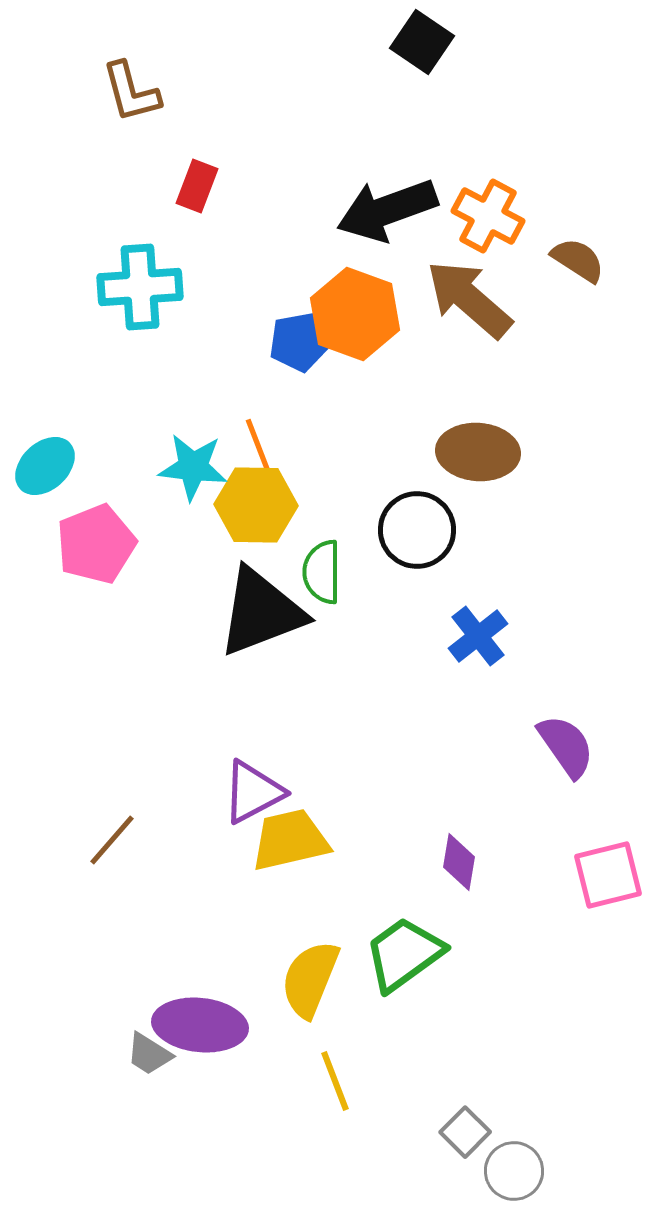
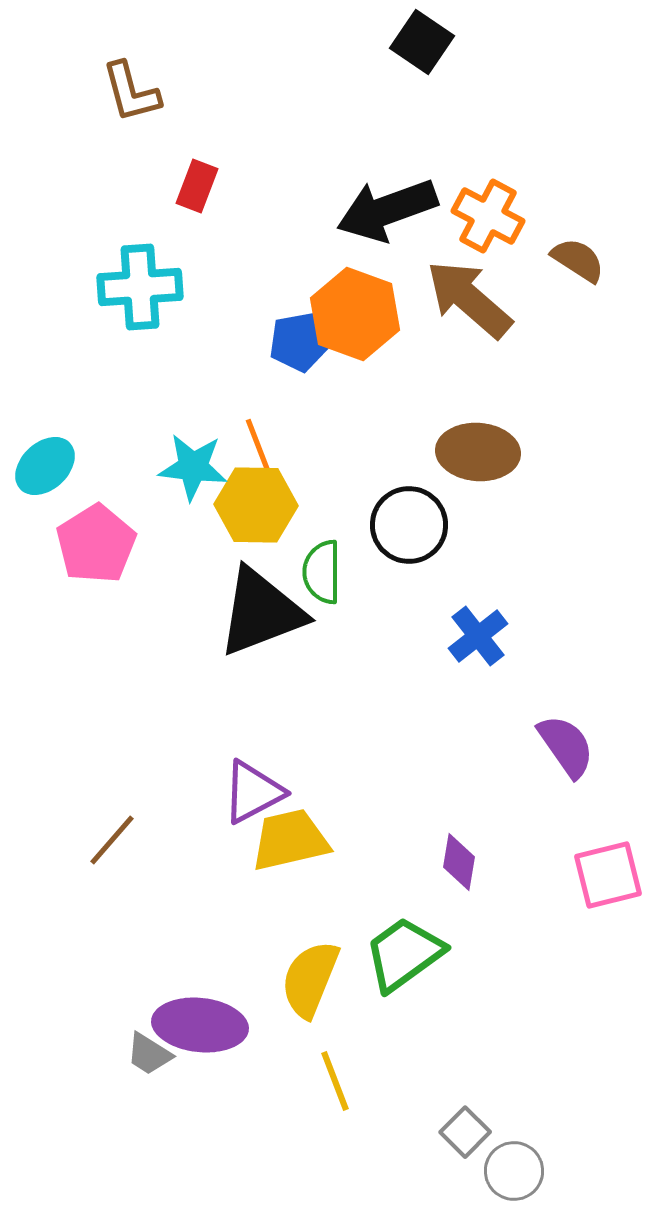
black circle: moved 8 px left, 5 px up
pink pentagon: rotated 10 degrees counterclockwise
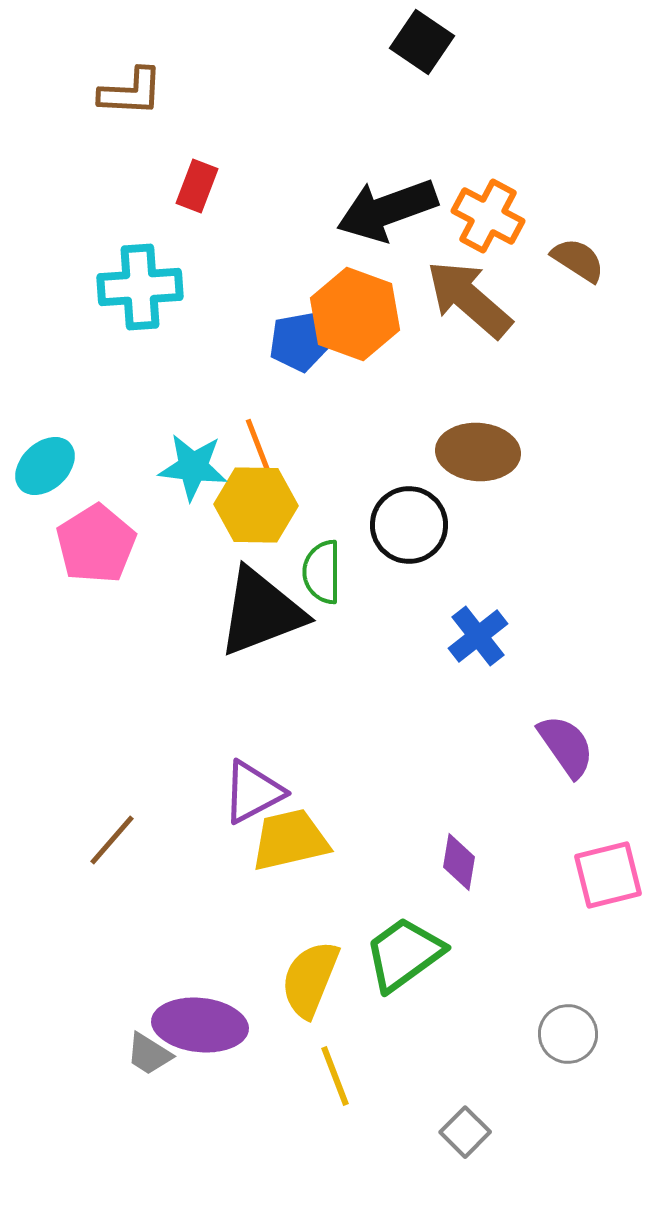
brown L-shape: rotated 72 degrees counterclockwise
yellow line: moved 5 px up
gray circle: moved 54 px right, 137 px up
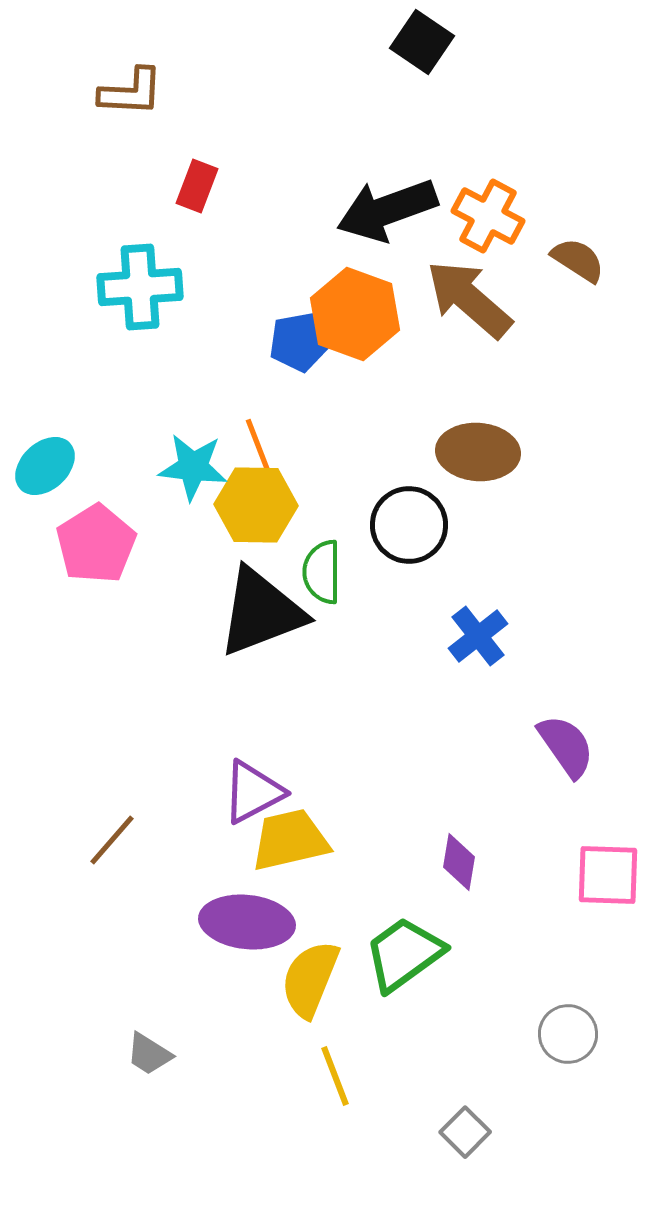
pink square: rotated 16 degrees clockwise
purple ellipse: moved 47 px right, 103 px up
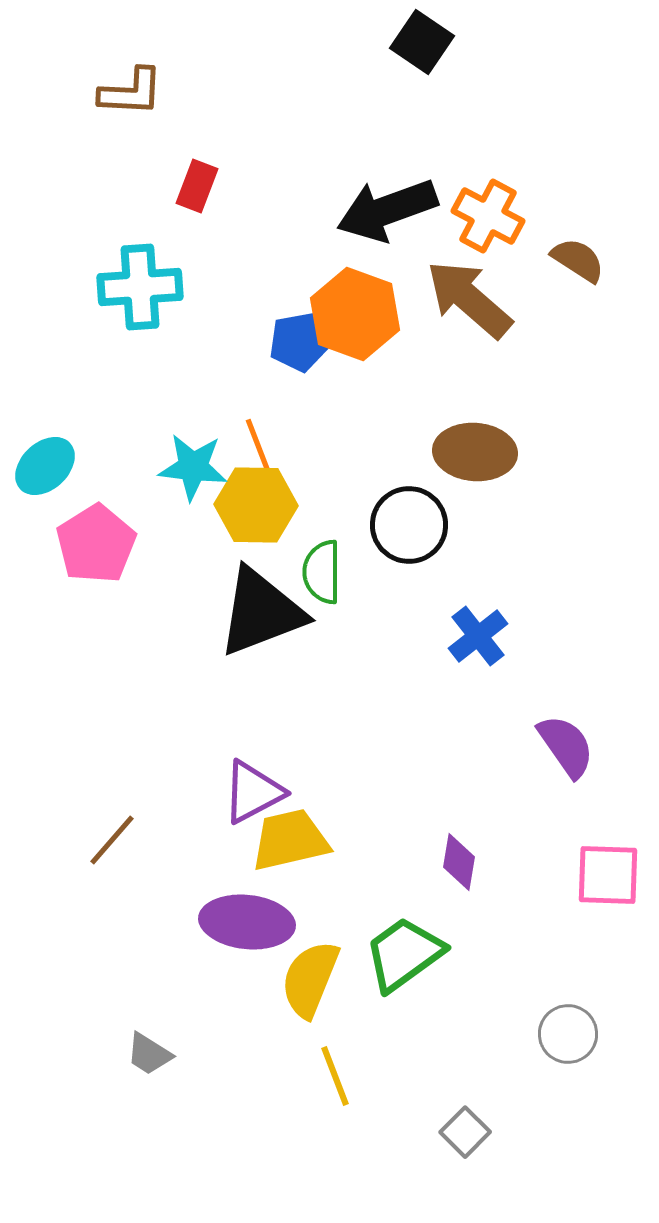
brown ellipse: moved 3 px left
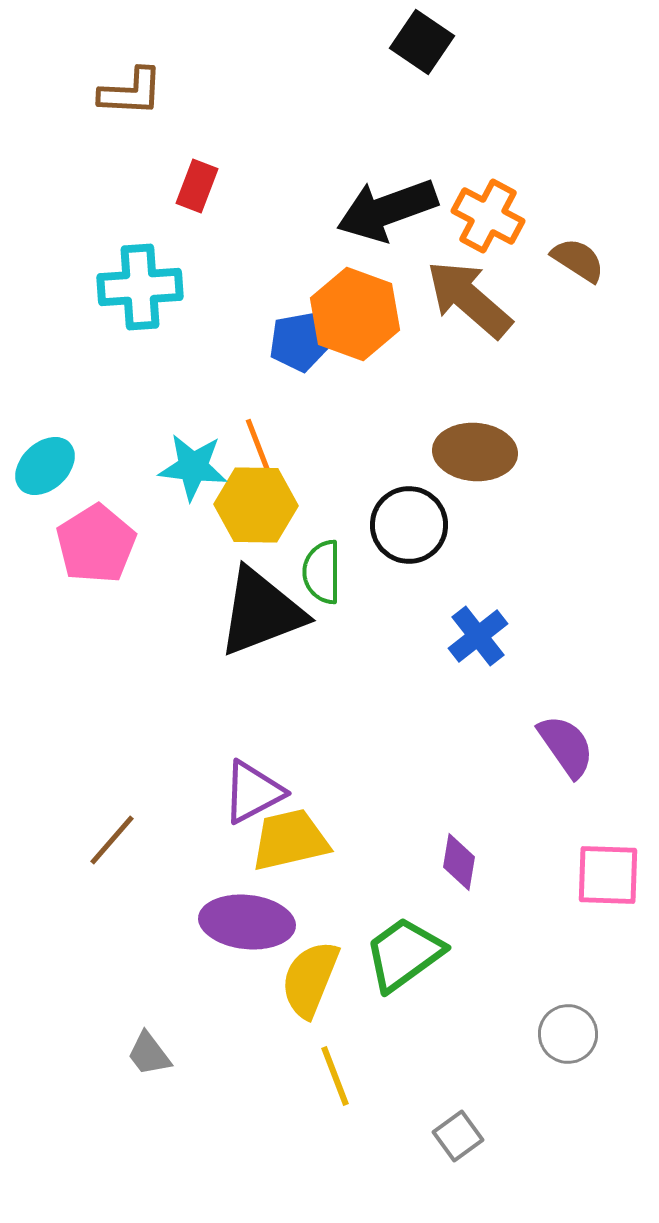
gray trapezoid: rotated 21 degrees clockwise
gray square: moved 7 px left, 4 px down; rotated 9 degrees clockwise
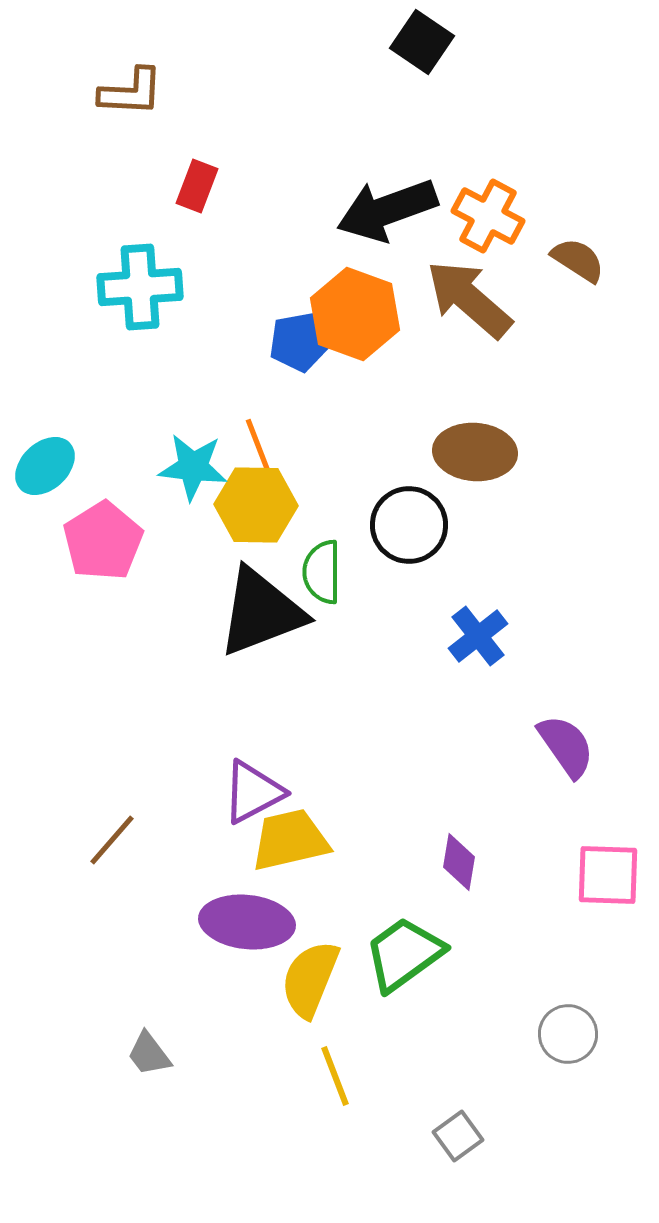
pink pentagon: moved 7 px right, 3 px up
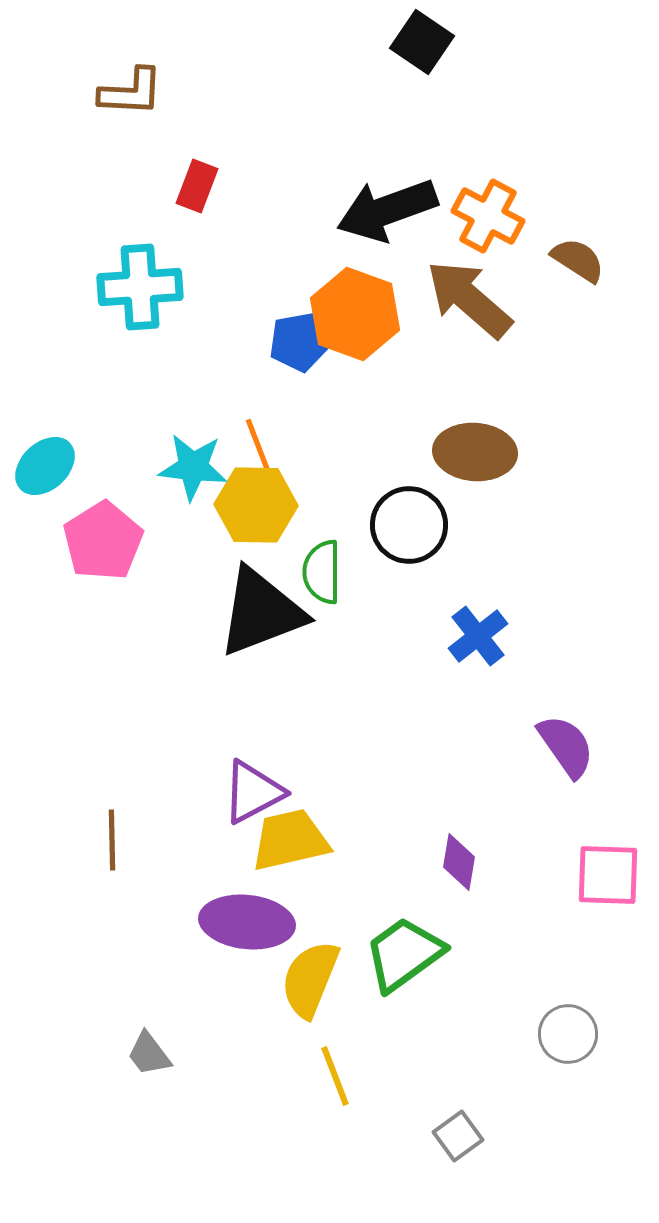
brown line: rotated 42 degrees counterclockwise
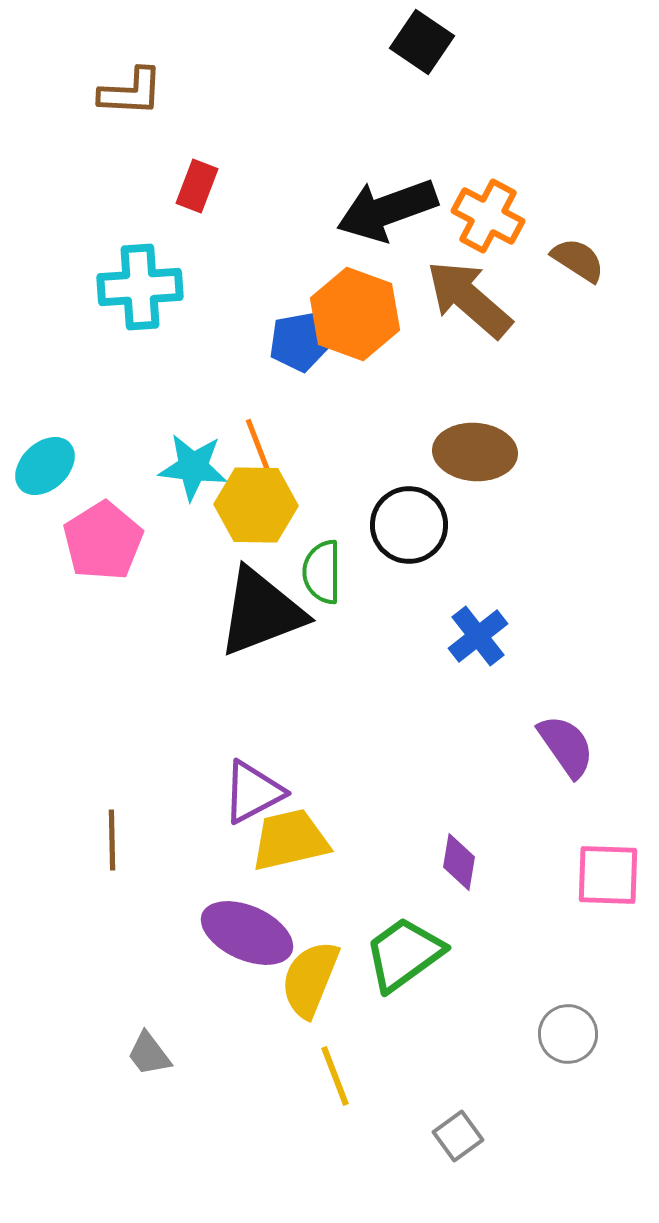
purple ellipse: moved 11 px down; rotated 18 degrees clockwise
